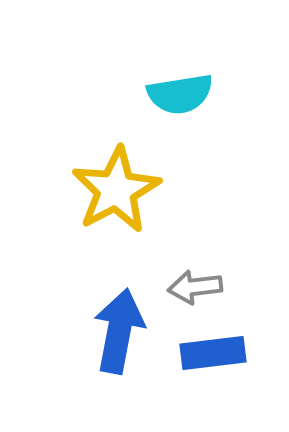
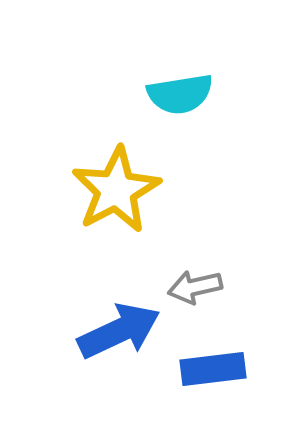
gray arrow: rotated 6 degrees counterclockwise
blue arrow: rotated 54 degrees clockwise
blue rectangle: moved 16 px down
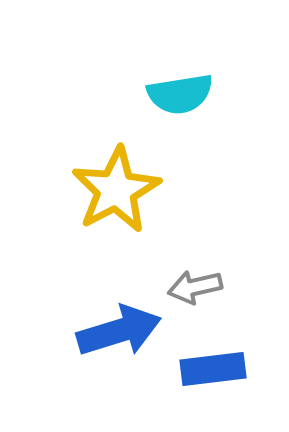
blue arrow: rotated 8 degrees clockwise
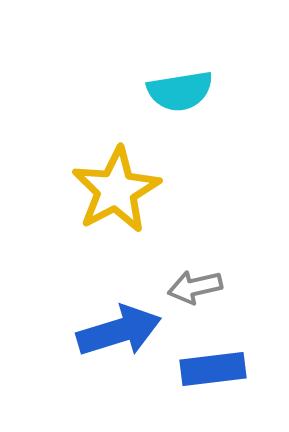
cyan semicircle: moved 3 px up
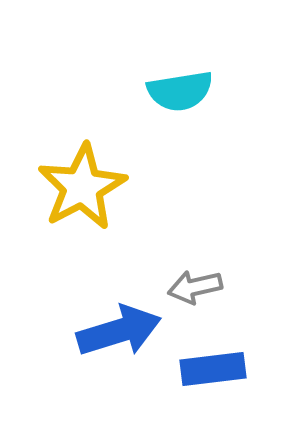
yellow star: moved 34 px left, 3 px up
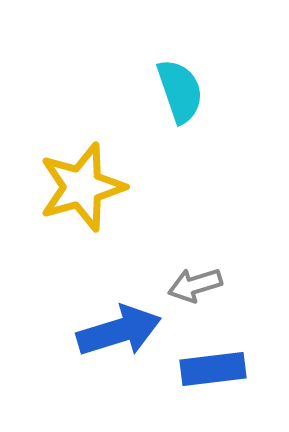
cyan semicircle: rotated 100 degrees counterclockwise
yellow star: rotated 12 degrees clockwise
gray arrow: moved 2 px up; rotated 4 degrees counterclockwise
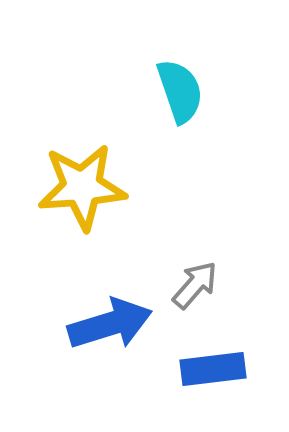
yellow star: rotated 12 degrees clockwise
gray arrow: rotated 148 degrees clockwise
blue arrow: moved 9 px left, 7 px up
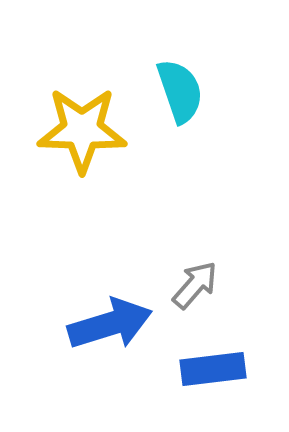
yellow star: moved 57 px up; rotated 6 degrees clockwise
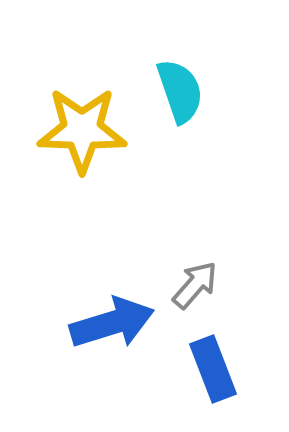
blue arrow: moved 2 px right, 1 px up
blue rectangle: rotated 76 degrees clockwise
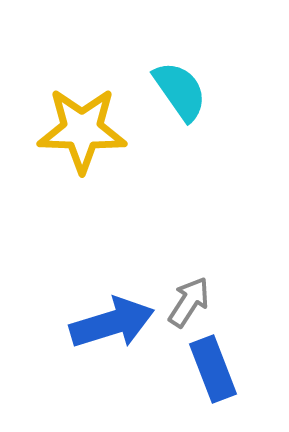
cyan semicircle: rotated 16 degrees counterclockwise
gray arrow: moved 6 px left, 17 px down; rotated 8 degrees counterclockwise
